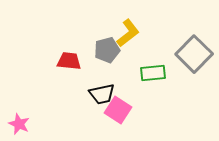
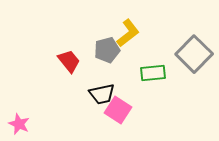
red trapezoid: rotated 45 degrees clockwise
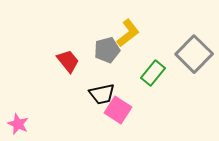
red trapezoid: moved 1 px left
green rectangle: rotated 45 degrees counterclockwise
pink star: moved 1 px left
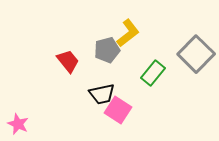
gray square: moved 2 px right
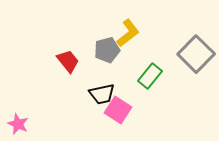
green rectangle: moved 3 px left, 3 px down
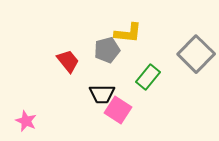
yellow L-shape: rotated 44 degrees clockwise
green rectangle: moved 2 px left, 1 px down
black trapezoid: rotated 12 degrees clockwise
pink star: moved 8 px right, 3 px up
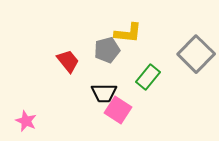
black trapezoid: moved 2 px right, 1 px up
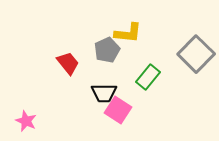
gray pentagon: rotated 10 degrees counterclockwise
red trapezoid: moved 2 px down
